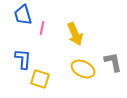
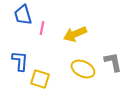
yellow arrow: rotated 90 degrees clockwise
blue L-shape: moved 3 px left, 2 px down
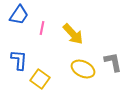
blue trapezoid: moved 4 px left; rotated 130 degrees counterclockwise
yellow arrow: moved 2 px left; rotated 110 degrees counterclockwise
blue L-shape: moved 1 px left, 1 px up
yellow square: rotated 18 degrees clockwise
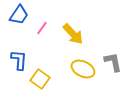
pink line: rotated 24 degrees clockwise
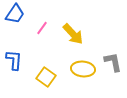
blue trapezoid: moved 4 px left, 1 px up
blue L-shape: moved 5 px left
yellow ellipse: rotated 20 degrees counterclockwise
yellow square: moved 6 px right, 2 px up
